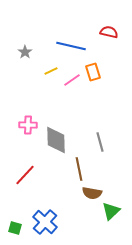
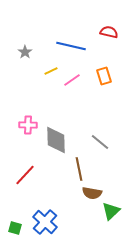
orange rectangle: moved 11 px right, 4 px down
gray line: rotated 36 degrees counterclockwise
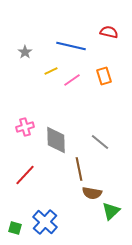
pink cross: moved 3 px left, 2 px down; rotated 18 degrees counterclockwise
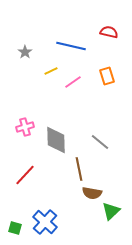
orange rectangle: moved 3 px right
pink line: moved 1 px right, 2 px down
